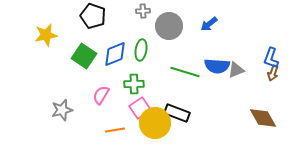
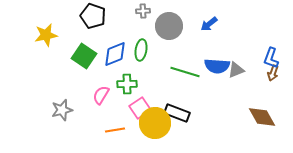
green cross: moved 7 px left
brown diamond: moved 1 px left, 1 px up
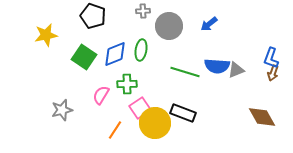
green square: moved 1 px down
black rectangle: moved 6 px right
orange line: rotated 48 degrees counterclockwise
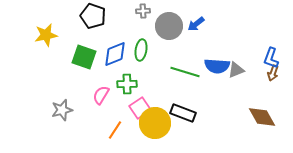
blue arrow: moved 13 px left
green square: rotated 15 degrees counterclockwise
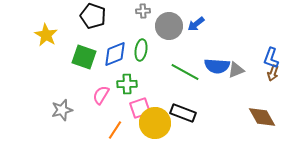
yellow star: rotated 30 degrees counterclockwise
green line: rotated 12 degrees clockwise
pink square: rotated 15 degrees clockwise
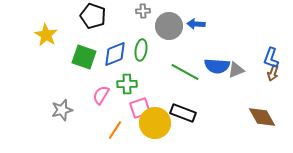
blue arrow: rotated 42 degrees clockwise
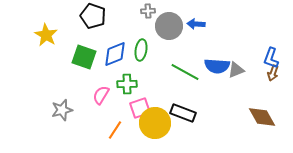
gray cross: moved 5 px right
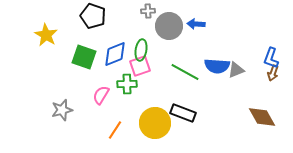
pink square: moved 42 px up
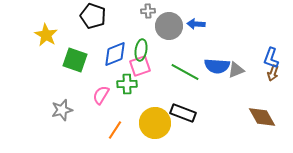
green square: moved 9 px left, 3 px down
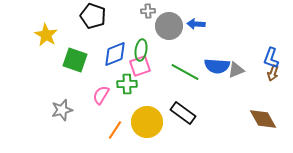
black rectangle: rotated 15 degrees clockwise
brown diamond: moved 1 px right, 2 px down
yellow circle: moved 8 px left, 1 px up
